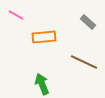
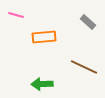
pink line: rotated 14 degrees counterclockwise
brown line: moved 5 px down
green arrow: rotated 70 degrees counterclockwise
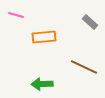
gray rectangle: moved 2 px right
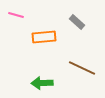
gray rectangle: moved 13 px left
brown line: moved 2 px left, 1 px down
green arrow: moved 1 px up
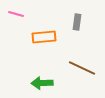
pink line: moved 1 px up
gray rectangle: rotated 56 degrees clockwise
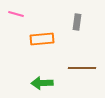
orange rectangle: moved 2 px left, 2 px down
brown line: rotated 24 degrees counterclockwise
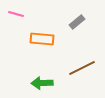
gray rectangle: rotated 42 degrees clockwise
orange rectangle: rotated 10 degrees clockwise
brown line: rotated 28 degrees counterclockwise
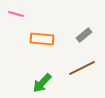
gray rectangle: moved 7 px right, 13 px down
green arrow: rotated 45 degrees counterclockwise
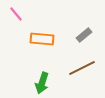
pink line: rotated 35 degrees clockwise
green arrow: rotated 25 degrees counterclockwise
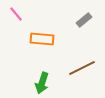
gray rectangle: moved 15 px up
